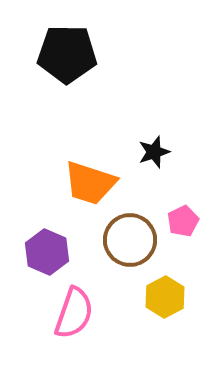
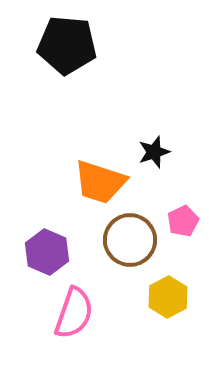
black pentagon: moved 9 px up; rotated 4 degrees clockwise
orange trapezoid: moved 10 px right, 1 px up
yellow hexagon: moved 3 px right
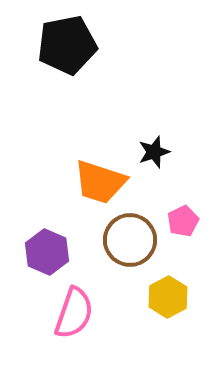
black pentagon: rotated 16 degrees counterclockwise
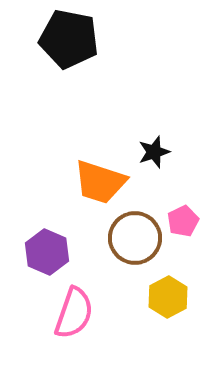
black pentagon: moved 2 px right, 6 px up; rotated 22 degrees clockwise
brown circle: moved 5 px right, 2 px up
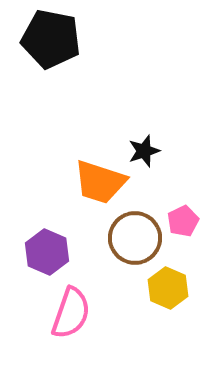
black pentagon: moved 18 px left
black star: moved 10 px left, 1 px up
yellow hexagon: moved 9 px up; rotated 9 degrees counterclockwise
pink semicircle: moved 3 px left
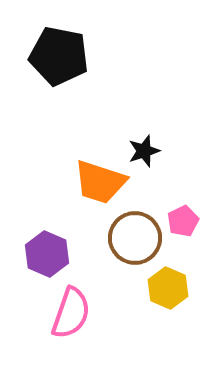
black pentagon: moved 8 px right, 17 px down
purple hexagon: moved 2 px down
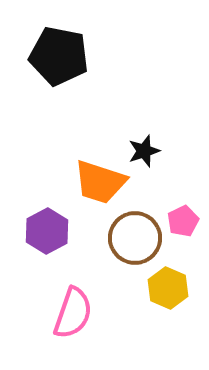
purple hexagon: moved 23 px up; rotated 9 degrees clockwise
pink semicircle: moved 2 px right
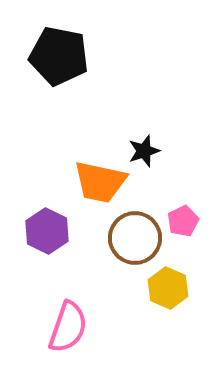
orange trapezoid: rotated 6 degrees counterclockwise
purple hexagon: rotated 6 degrees counterclockwise
pink semicircle: moved 5 px left, 14 px down
